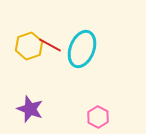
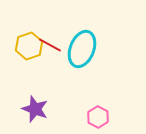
purple star: moved 5 px right
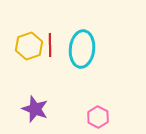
red line: rotated 60 degrees clockwise
cyan ellipse: rotated 15 degrees counterclockwise
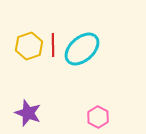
red line: moved 3 px right
cyan ellipse: rotated 42 degrees clockwise
purple star: moved 7 px left, 4 px down
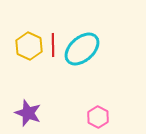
yellow hexagon: rotated 16 degrees counterclockwise
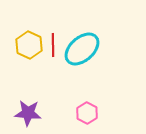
yellow hexagon: moved 1 px up
purple star: rotated 16 degrees counterclockwise
pink hexagon: moved 11 px left, 4 px up
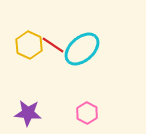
red line: rotated 55 degrees counterclockwise
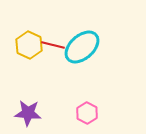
red line: rotated 20 degrees counterclockwise
cyan ellipse: moved 2 px up
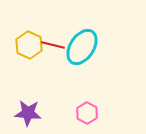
cyan ellipse: rotated 15 degrees counterclockwise
